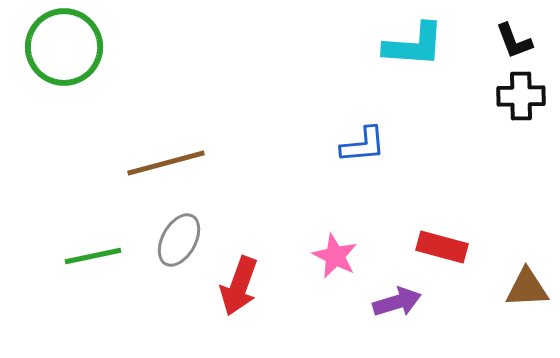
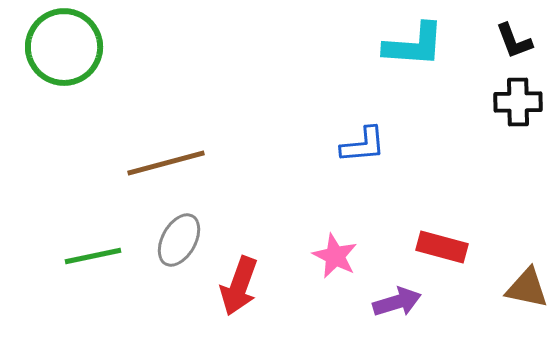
black cross: moved 3 px left, 6 px down
brown triangle: rotated 15 degrees clockwise
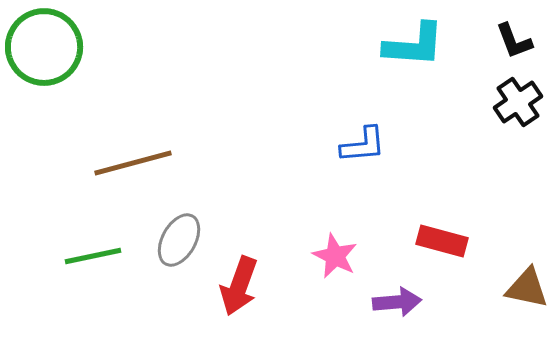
green circle: moved 20 px left
black cross: rotated 33 degrees counterclockwise
brown line: moved 33 px left
red rectangle: moved 6 px up
purple arrow: rotated 12 degrees clockwise
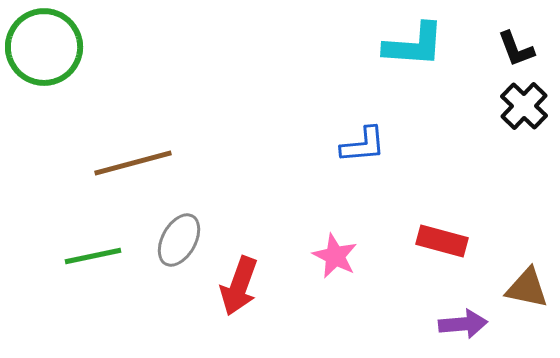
black L-shape: moved 2 px right, 8 px down
black cross: moved 6 px right, 4 px down; rotated 12 degrees counterclockwise
purple arrow: moved 66 px right, 22 px down
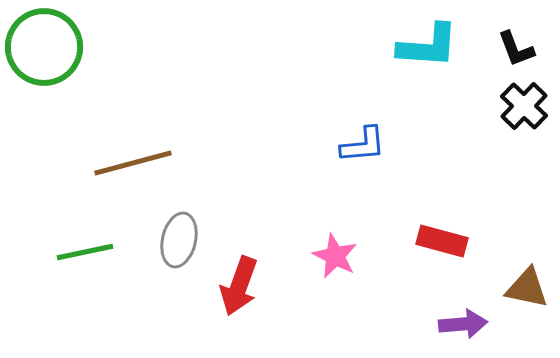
cyan L-shape: moved 14 px right, 1 px down
gray ellipse: rotated 16 degrees counterclockwise
green line: moved 8 px left, 4 px up
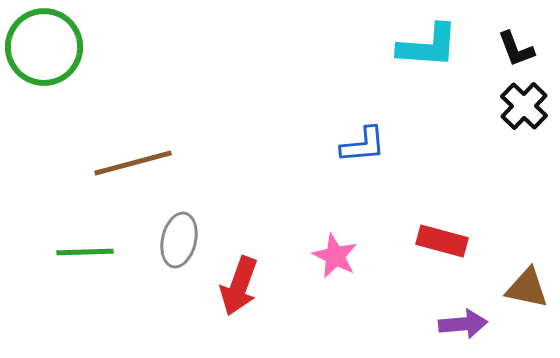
green line: rotated 10 degrees clockwise
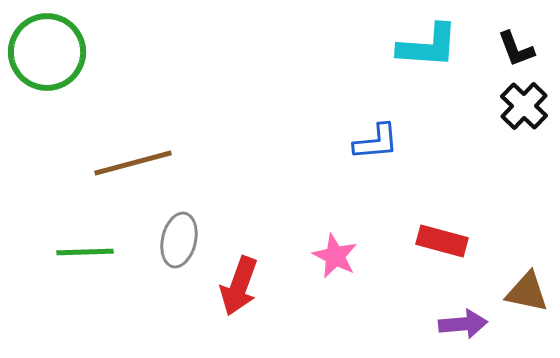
green circle: moved 3 px right, 5 px down
blue L-shape: moved 13 px right, 3 px up
brown triangle: moved 4 px down
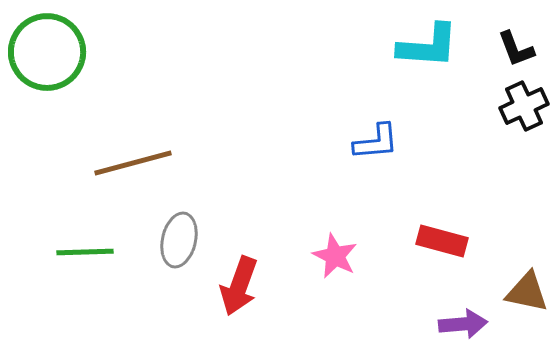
black cross: rotated 21 degrees clockwise
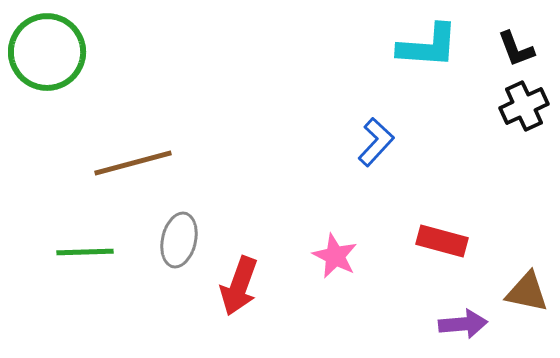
blue L-shape: rotated 42 degrees counterclockwise
